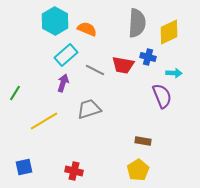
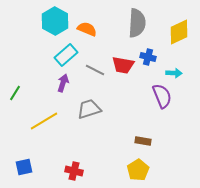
yellow diamond: moved 10 px right
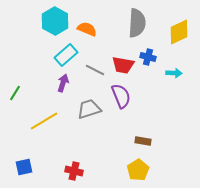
purple semicircle: moved 41 px left
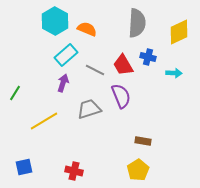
red trapezoid: rotated 50 degrees clockwise
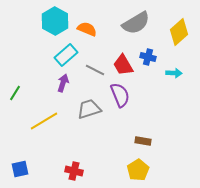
gray semicircle: moved 1 px left; rotated 56 degrees clockwise
yellow diamond: rotated 16 degrees counterclockwise
purple semicircle: moved 1 px left, 1 px up
blue square: moved 4 px left, 2 px down
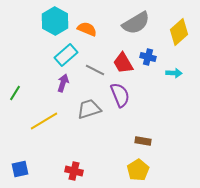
red trapezoid: moved 2 px up
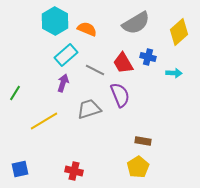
yellow pentagon: moved 3 px up
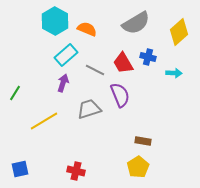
red cross: moved 2 px right
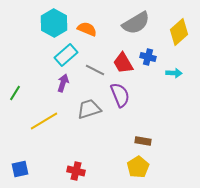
cyan hexagon: moved 1 px left, 2 px down
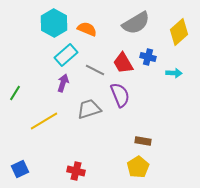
blue square: rotated 12 degrees counterclockwise
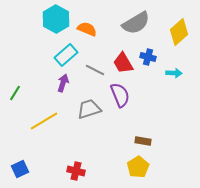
cyan hexagon: moved 2 px right, 4 px up
